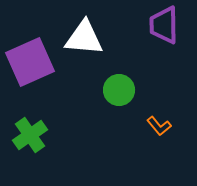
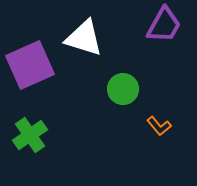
purple trapezoid: rotated 150 degrees counterclockwise
white triangle: rotated 12 degrees clockwise
purple square: moved 3 px down
green circle: moved 4 px right, 1 px up
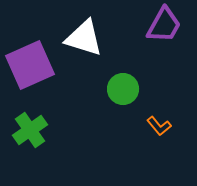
green cross: moved 5 px up
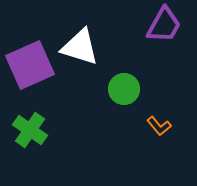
white triangle: moved 4 px left, 9 px down
green circle: moved 1 px right
green cross: rotated 20 degrees counterclockwise
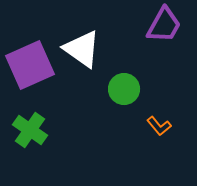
white triangle: moved 2 px right, 2 px down; rotated 18 degrees clockwise
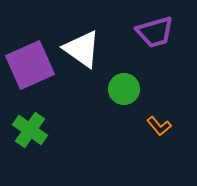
purple trapezoid: moved 9 px left, 7 px down; rotated 45 degrees clockwise
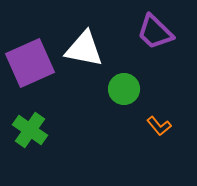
purple trapezoid: rotated 60 degrees clockwise
white triangle: moved 2 px right; rotated 24 degrees counterclockwise
purple square: moved 2 px up
